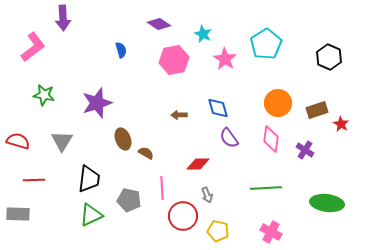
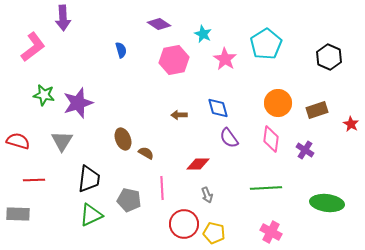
purple star: moved 19 px left
red star: moved 10 px right
red circle: moved 1 px right, 8 px down
yellow pentagon: moved 4 px left, 2 px down
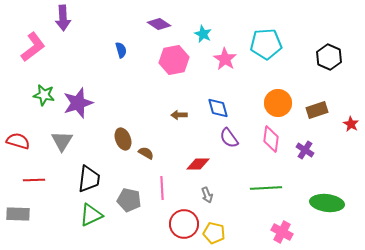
cyan pentagon: rotated 28 degrees clockwise
pink cross: moved 11 px right
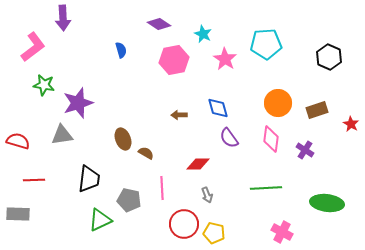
green star: moved 10 px up
gray triangle: moved 6 px up; rotated 50 degrees clockwise
green triangle: moved 9 px right, 5 px down
